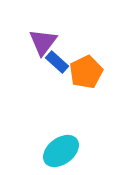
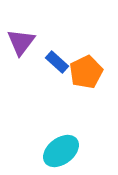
purple triangle: moved 22 px left
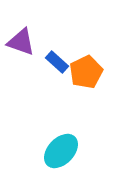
purple triangle: rotated 48 degrees counterclockwise
cyan ellipse: rotated 9 degrees counterclockwise
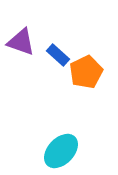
blue rectangle: moved 1 px right, 7 px up
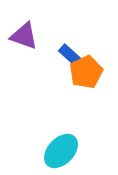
purple triangle: moved 3 px right, 6 px up
blue rectangle: moved 12 px right
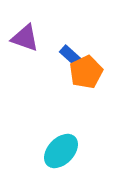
purple triangle: moved 1 px right, 2 px down
blue rectangle: moved 1 px right, 1 px down
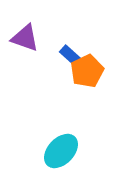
orange pentagon: moved 1 px right, 1 px up
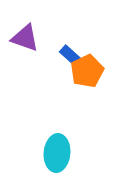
cyan ellipse: moved 4 px left, 2 px down; rotated 39 degrees counterclockwise
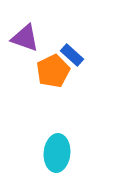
blue rectangle: moved 1 px right, 1 px up
orange pentagon: moved 34 px left
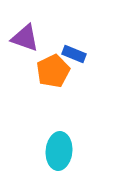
blue rectangle: moved 2 px right, 1 px up; rotated 20 degrees counterclockwise
cyan ellipse: moved 2 px right, 2 px up
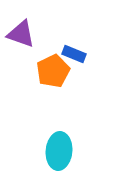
purple triangle: moved 4 px left, 4 px up
